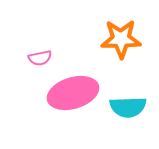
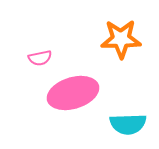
cyan semicircle: moved 17 px down
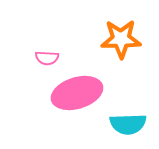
pink semicircle: moved 7 px right; rotated 15 degrees clockwise
pink ellipse: moved 4 px right
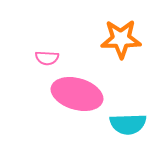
pink ellipse: moved 1 px down; rotated 33 degrees clockwise
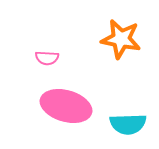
orange star: rotated 12 degrees clockwise
pink ellipse: moved 11 px left, 12 px down
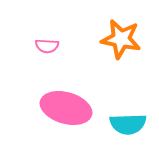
pink semicircle: moved 12 px up
pink ellipse: moved 2 px down
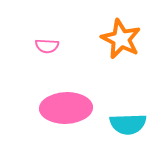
orange star: rotated 15 degrees clockwise
pink ellipse: rotated 18 degrees counterclockwise
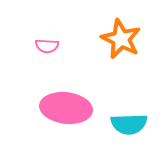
pink ellipse: rotated 9 degrees clockwise
cyan semicircle: moved 1 px right
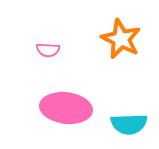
pink semicircle: moved 1 px right, 4 px down
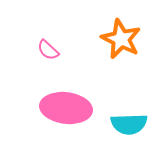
pink semicircle: rotated 40 degrees clockwise
